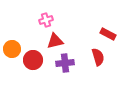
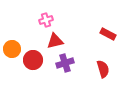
red semicircle: moved 5 px right, 12 px down
purple cross: rotated 12 degrees counterclockwise
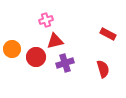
red circle: moved 3 px right, 3 px up
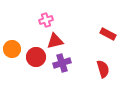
purple cross: moved 3 px left
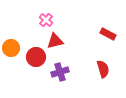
pink cross: rotated 32 degrees counterclockwise
orange circle: moved 1 px left, 1 px up
purple cross: moved 2 px left, 9 px down
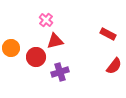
red semicircle: moved 11 px right, 3 px up; rotated 54 degrees clockwise
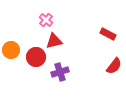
red triangle: moved 1 px left
orange circle: moved 2 px down
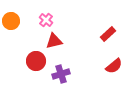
red rectangle: rotated 70 degrees counterclockwise
orange circle: moved 29 px up
red circle: moved 4 px down
red semicircle: rotated 12 degrees clockwise
purple cross: moved 1 px right, 2 px down
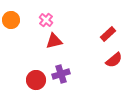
orange circle: moved 1 px up
red circle: moved 19 px down
red semicircle: moved 6 px up
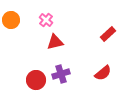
red triangle: moved 1 px right, 1 px down
red semicircle: moved 11 px left, 13 px down
